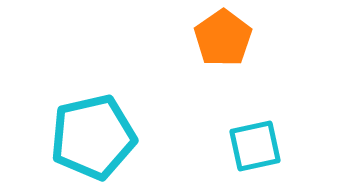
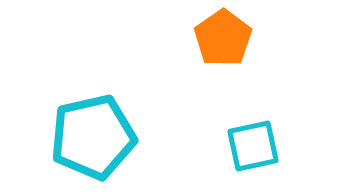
cyan square: moved 2 px left
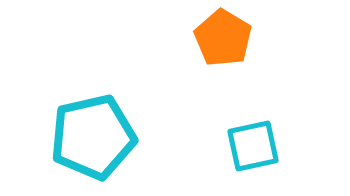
orange pentagon: rotated 6 degrees counterclockwise
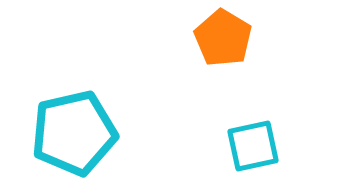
cyan pentagon: moved 19 px left, 4 px up
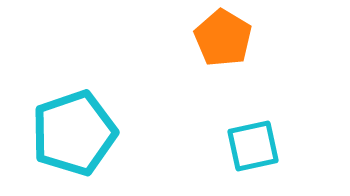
cyan pentagon: rotated 6 degrees counterclockwise
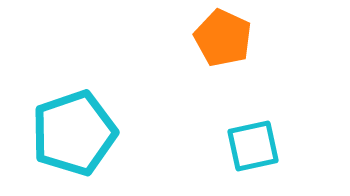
orange pentagon: rotated 6 degrees counterclockwise
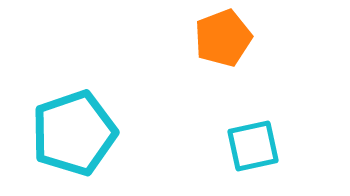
orange pentagon: rotated 26 degrees clockwise
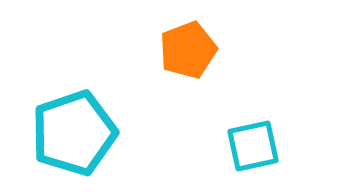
orange pentagon: moved 35 px left, 12 px down
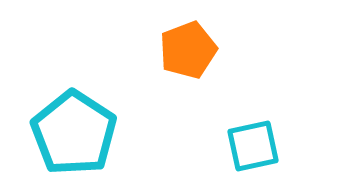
cyan pentagon: rotated 20 degrees counterclockwise
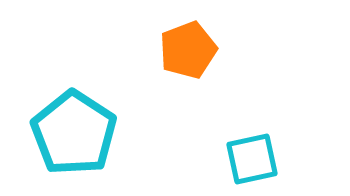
cyan square: moved 1 px left, 13 px down
